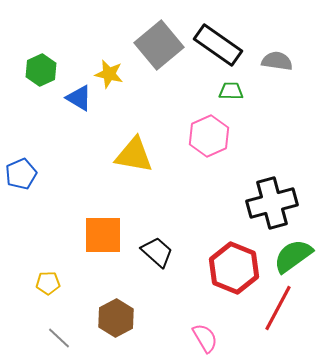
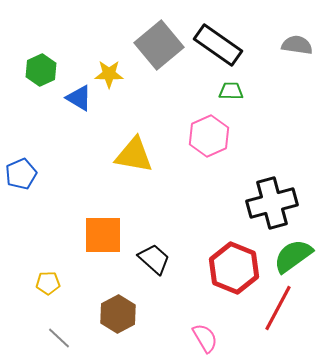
gray semicircle: moved 20 px right, 16 px up
yellow star: rotated 12 degrees counterclockwise
black trapezoid: moved 3 px left, 7 px down
brown hexagon: moved 2 px right, 4 px up
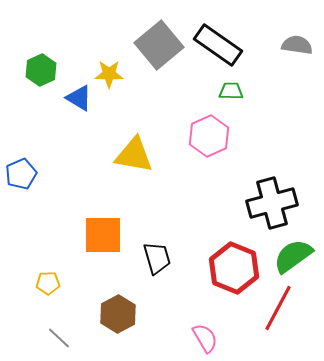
black trapezoid: moved 3 px right, 1 px up; rotated 32 degrees clockwise
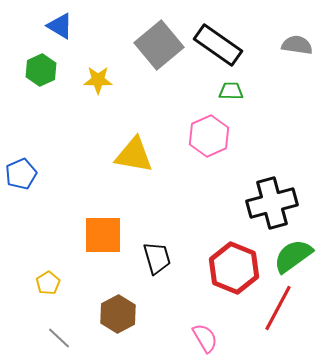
yellow star: moved 11 px left, 6 px down
blue triangle: moved 19 px left, 72 px up
yellow pentagon: rotated 30 degrees counterclockwise
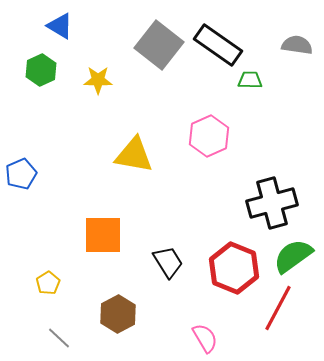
gray square: rotated 12 degrees counterclockwise
green trapezoid: moved 19 px right, 11 px up
black trapezoid: moved 11 px right, 4 px down; rotated 16 degrees counterclockwise
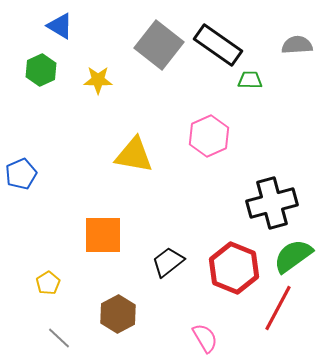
gray semicircle: rotated 12 degrees counterclockwise
black trapezoid: rotated 96 degrees counterclockwise
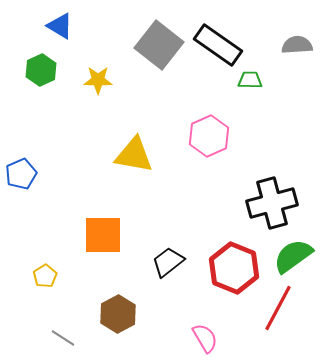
yellow pentagon: moved 3 px left, 7 px up
gray line: moved 4 px right; rotated 10 degrees counterclockwise
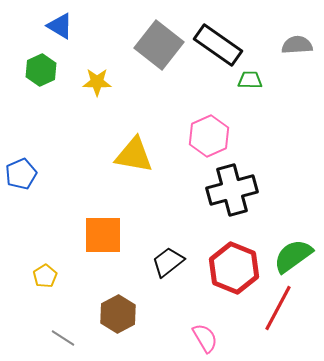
yellow star: moved 1 px left, 2 px down
black cross: moved 40 px left, 13 px up
